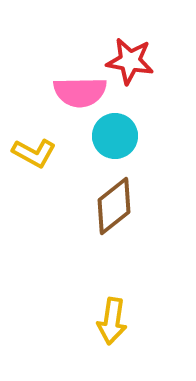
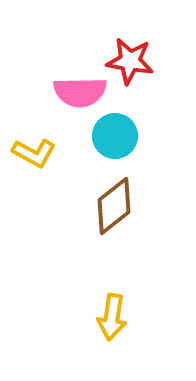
yellow arrow: moved 4 px up
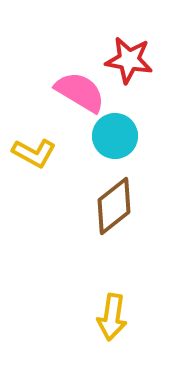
red star: moved 1 px left, 1 px up
pink semicircle: rotated 148 degrees counterclockwise
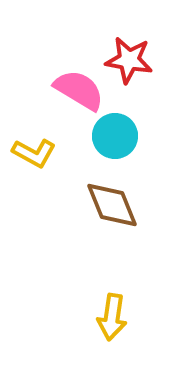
pink semicircle: moved 1 px left, 2 px up
brown diamond: moved 2 px left, 1 px up; rotated 74 degrees counterclockwise
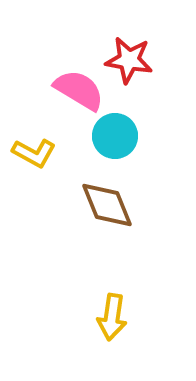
brown diamond: moved 5 px left
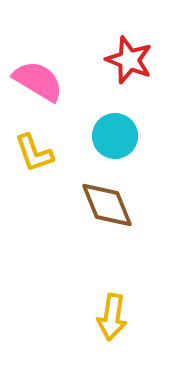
red star: rotated 12 degrees clockwise
pink semicircle: moved 41 px left, 9 px up
yellow L-shape: rotated 42 degrees clockwise
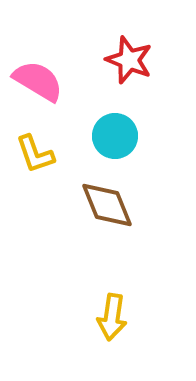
yellow L-shape: moved 1 px right, 1 px down
